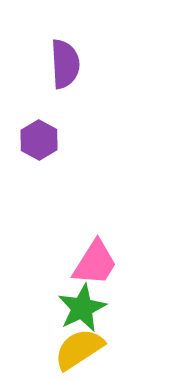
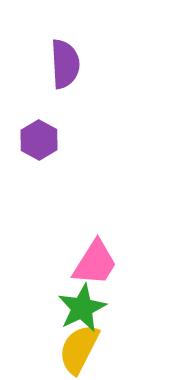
yellow semicircle: rotated 30 degrees counterclockwise
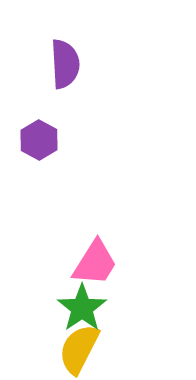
green star: rotated 9 degrees counterclockwise
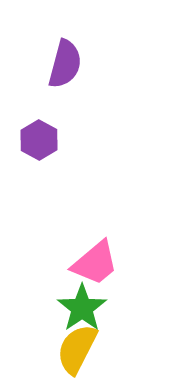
purple semicircle: rotated 18 degrees clockwise
pink trapezoid: rotated 18 degrees clockwise
yellow semicircle: moved 2 px left
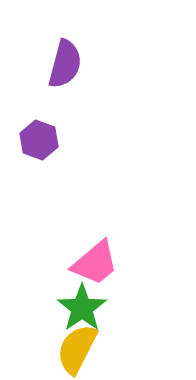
purple hexagon: rotated 9 degrees counterclockwise
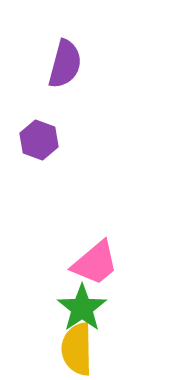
yellow semicircle: rotated 28 degrees counterclockwise
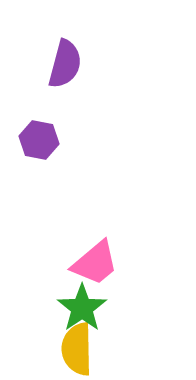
purple hexagon: rotated 9 degrees counterclockwise
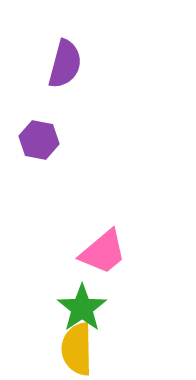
pink trapezoid: moved 8 px right, 11 px up
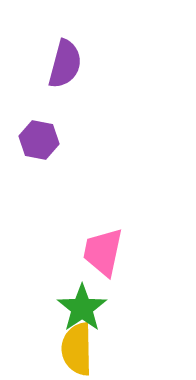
pink trapezoid: rotated 142 degrees clockwise
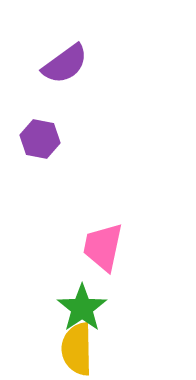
purple semicircle: rotated 39 degrees clockwise
purple hexagon: moved 1 px right, 1 px up
pink trapezoid: moved 5 px up
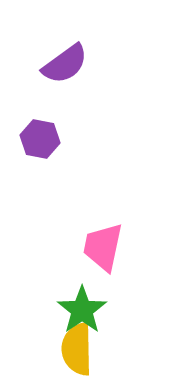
green star: moved 2 px down
